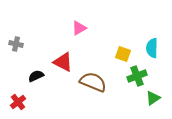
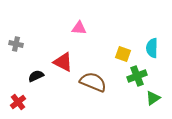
pink triangle: rotated 35 degrees clockwise
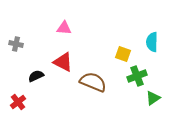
pink triangle: moved 15 px left
cyan semicircle: moved 6 px up
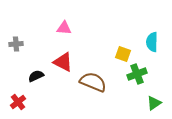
gray cross: rotated 16 degrees counterclockwise
green cross: moved 2 px up
green triangle: moved 1 px right, 5 px down
